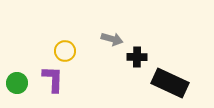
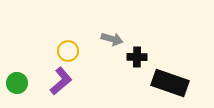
yellow circle: moved 3 px right
purple L-shape: moved 8 px right, 2 px down; rotated 48 degrees clockwise
black rectangle: rotated 6 degrees counterclockwise
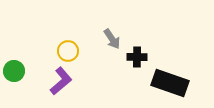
gray arrow: rotated 40 degrees clockwise
green circle: moved 3 px left, 12 px up
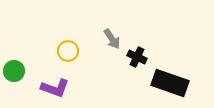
black cross: rotated 24 degrees clockwise
purple L-shape: moved 6 px left, 7 px down; rotated 60 degrees clockwise
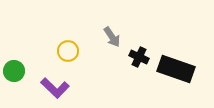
gray arrow: moved 2 px up
black cross: moved 2 px right
black rectangle: moved 6 px right, 14 px up
purple L-shape: rotated 24 degrees clockwise
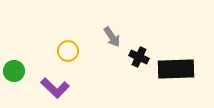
black rectangle: rotated 21 degrees counterclockwise
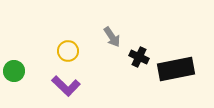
black rectangle: rotated 9 degrees counterclockwise
purple L-shape: moved 11 px right, 2 px up
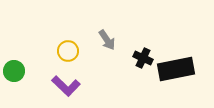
gray arrow: moved 5 px left, 3 px down
black cross: moved 4 px right, 1 px down
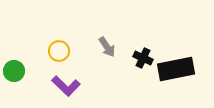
gray arrow: moved 7 px down
yellow circle: moved 9 px left
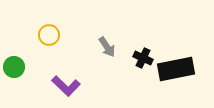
yellow circle: moved 10 px left, 16 px up
green circle: moved 4 px up
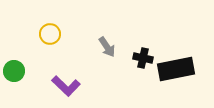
yellow circle: moved 1 px right, 1 px up
black cross: rotated 12 degrees counterclockwise
green circle: moved 4 px down
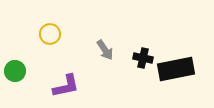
gray arrow: moved 2 px left, 3 px down
green circle: moved 1 px right
purple L-shape: rotated 56 degrees counterclockwise
